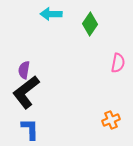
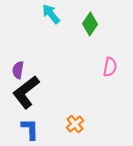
cyan arrow: rotated 50 degrees clockwise
pink semicircle: moved 8 px left, 4 px down
purple semicircle: moved 6 px left
orange cross: moved 36 px left, 4 px down; rotated 18 degrees counterclockwise
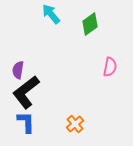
green diamond: rotated 20 degrees clockwise
blue L-shape: moved 4 px left, 7 px up
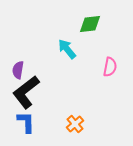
cyan arrow: moved 16 px right, 35 px down
green diamond: rotated 30 degrees clockwise
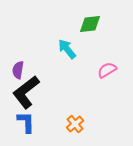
pink semicircle: moved 3 px left, 3 px down; rotated 132 degrees counterclockwise
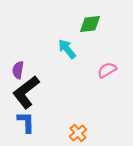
orange cross: moved 3 px right, 9 px down
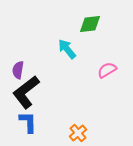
blue L-shape: moved 2 px right
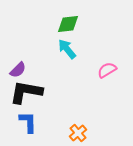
green diamond: moved 22 px left
purple semicircle: rotated 144 degrees counterclockwise
black L-shape: rotated 48 degrees clockwise
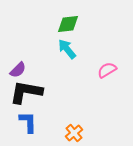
orange cross: moved 4 px left
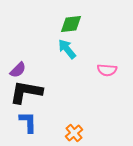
green diamond: moved 3 px right
pink semicircle: rotated 144 degrees counterclockwise
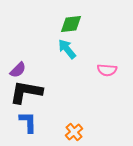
orange cross: moved 1 px up
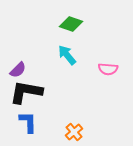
green diamond: rotated 25 degrees clockwise
cyan arrow: moved 6 px down
pink semicircle: moved 1 px right, 1 px up
